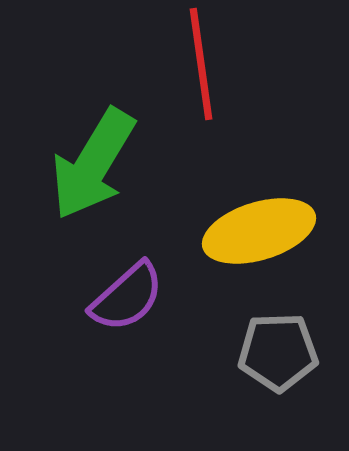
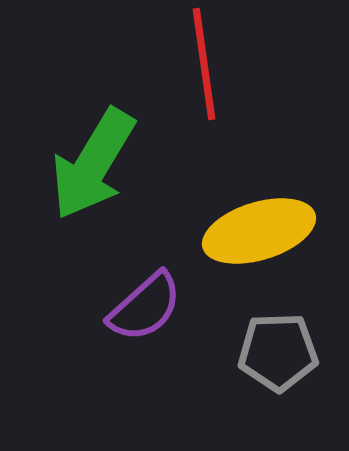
red line: moved 3 px right
purple semicircle: moved 18 px right, 10 px down
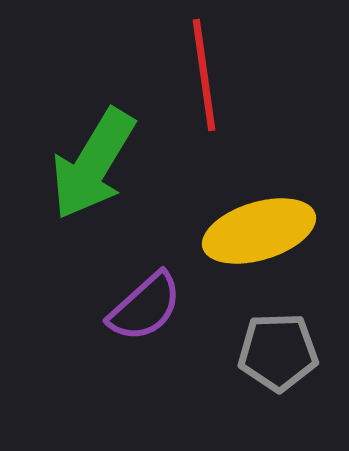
red line: moved 11 px down
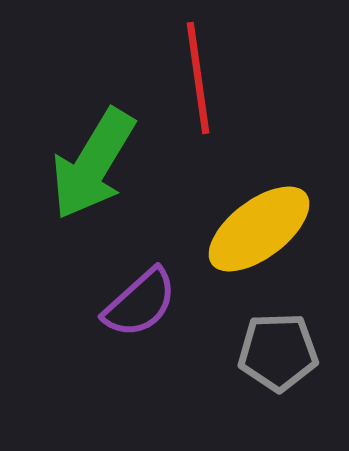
red line: moved 6 px left, 3 px down
yellow ellipse: moved 2 px up; rotated 20 degrees counterclockwise
purple semicircle: moved 5 px left, 4 px up
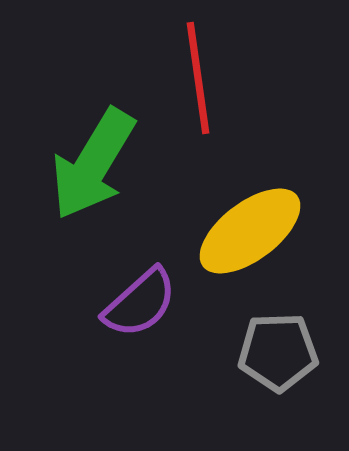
yellow ellipse: moved 9 px left, 2 px down
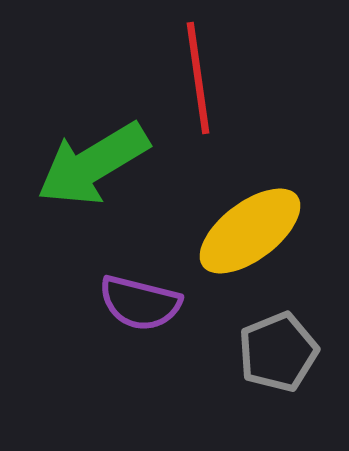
green arrow: rotated 28 degrees clockwise
purple semicircle: rotated 56 degrees clockwise
gray pentagon: rotated 20 degrees counterclockwise
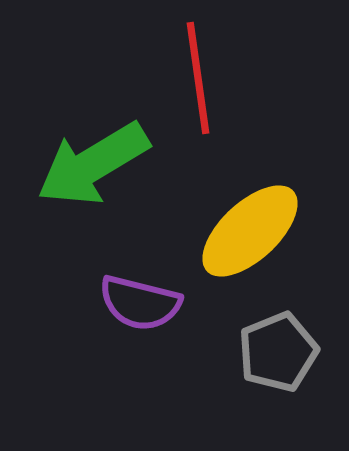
yellow ellipse: rotated 6 degrees counterclockwise
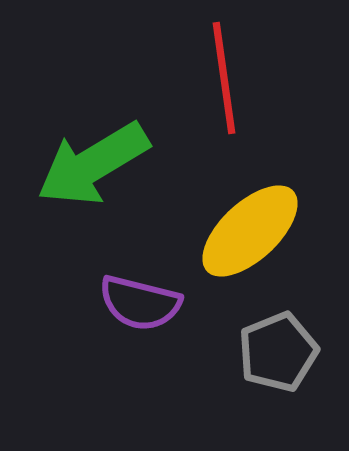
red line: moved 26 px right
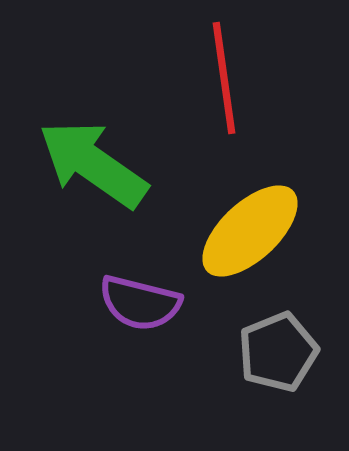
green arrow: rotated 66 degrees clockwise
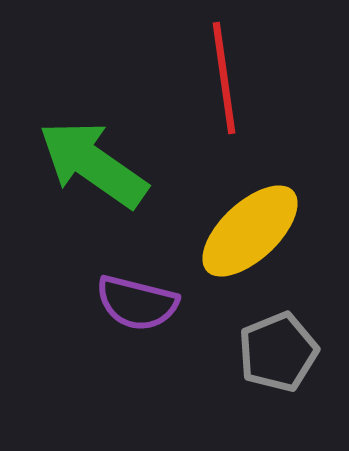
purple semicircle: moved 3 px left
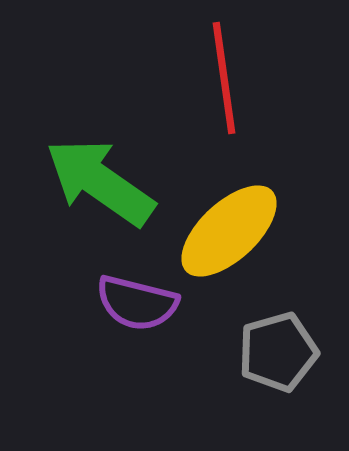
green arrow: moved 7 px right, 18 px down
yellow ellipse: moved 21 px left
gray pentagon: rotated 6 degrees clockwise
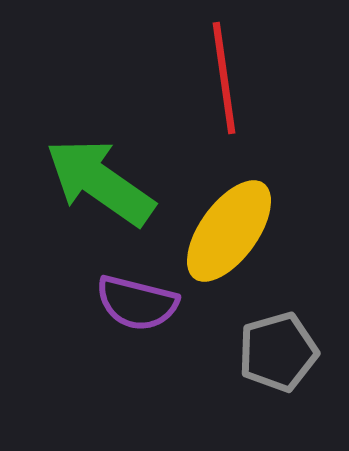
yellow ellipse: rotated 11 degrees counterclockwise
